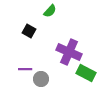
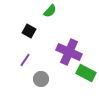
purple line: moved 9 px up; rotated 56 degrees counterclockwise
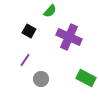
purple cross: moved 15 px up
green rectangle: moved 5 px down
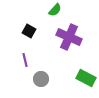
green semicircle: moved 5 px right, 1 px up
purple line: rotated 48 degrees counterclockwise
